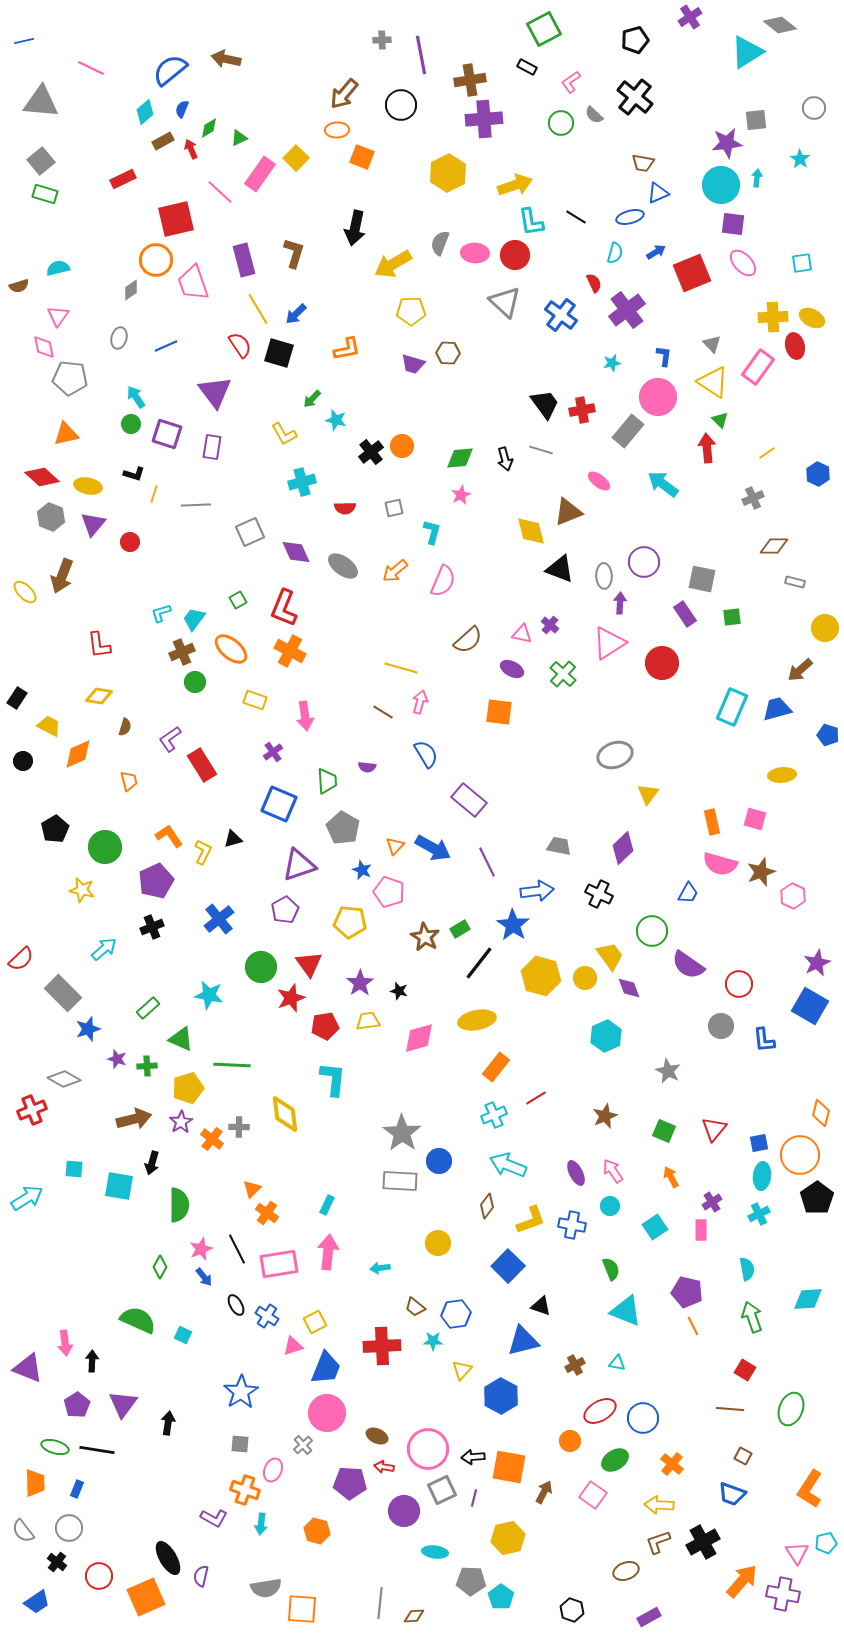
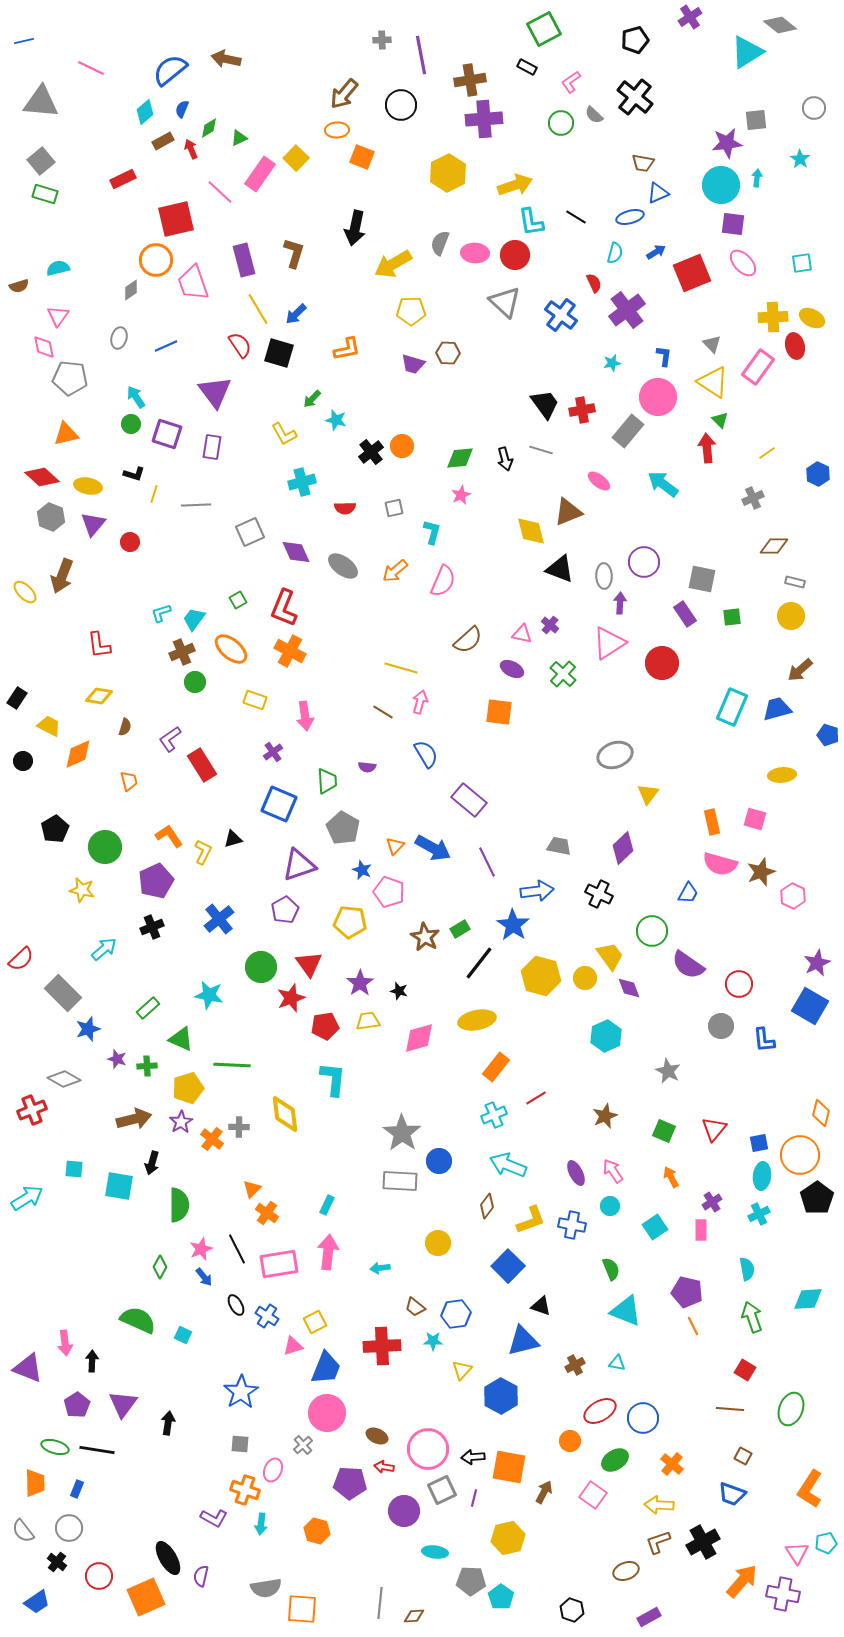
yellow circle at (825, 628): moved 34 px left, 12 px up
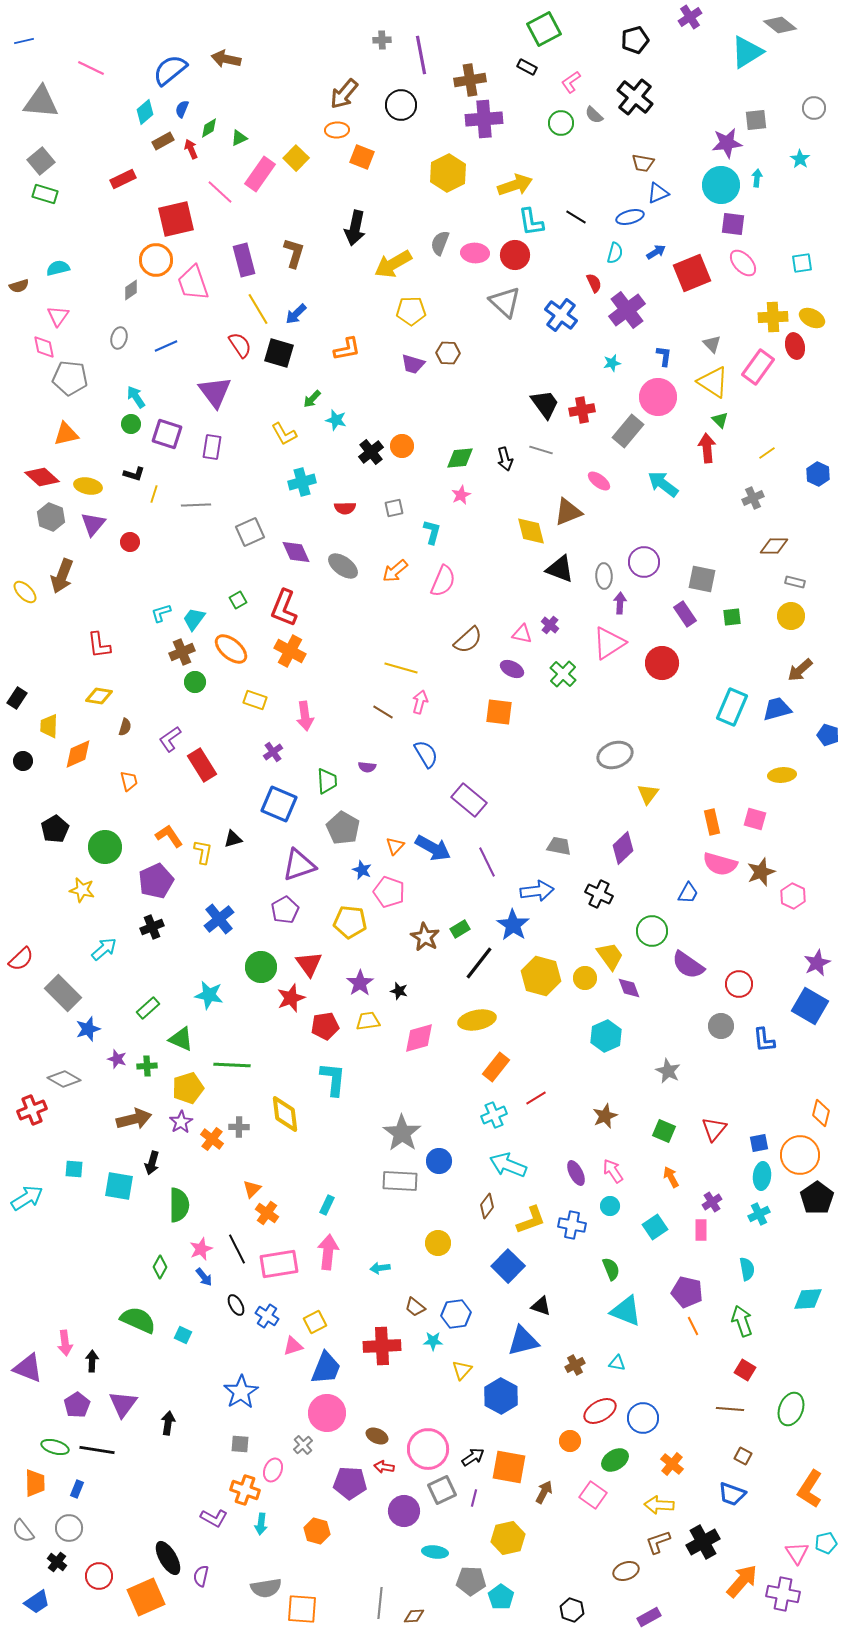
yellow trapezoid at (49, 726): rotated 115 degrees counterclockwise
yellow L-shape at (203, 852): rotated 15 degrees counterclockwise
green arrow at (752, 1317): moved 10 px left, 4 px down
black arrow at (473, 1457): rotated 150 degrees clockwise
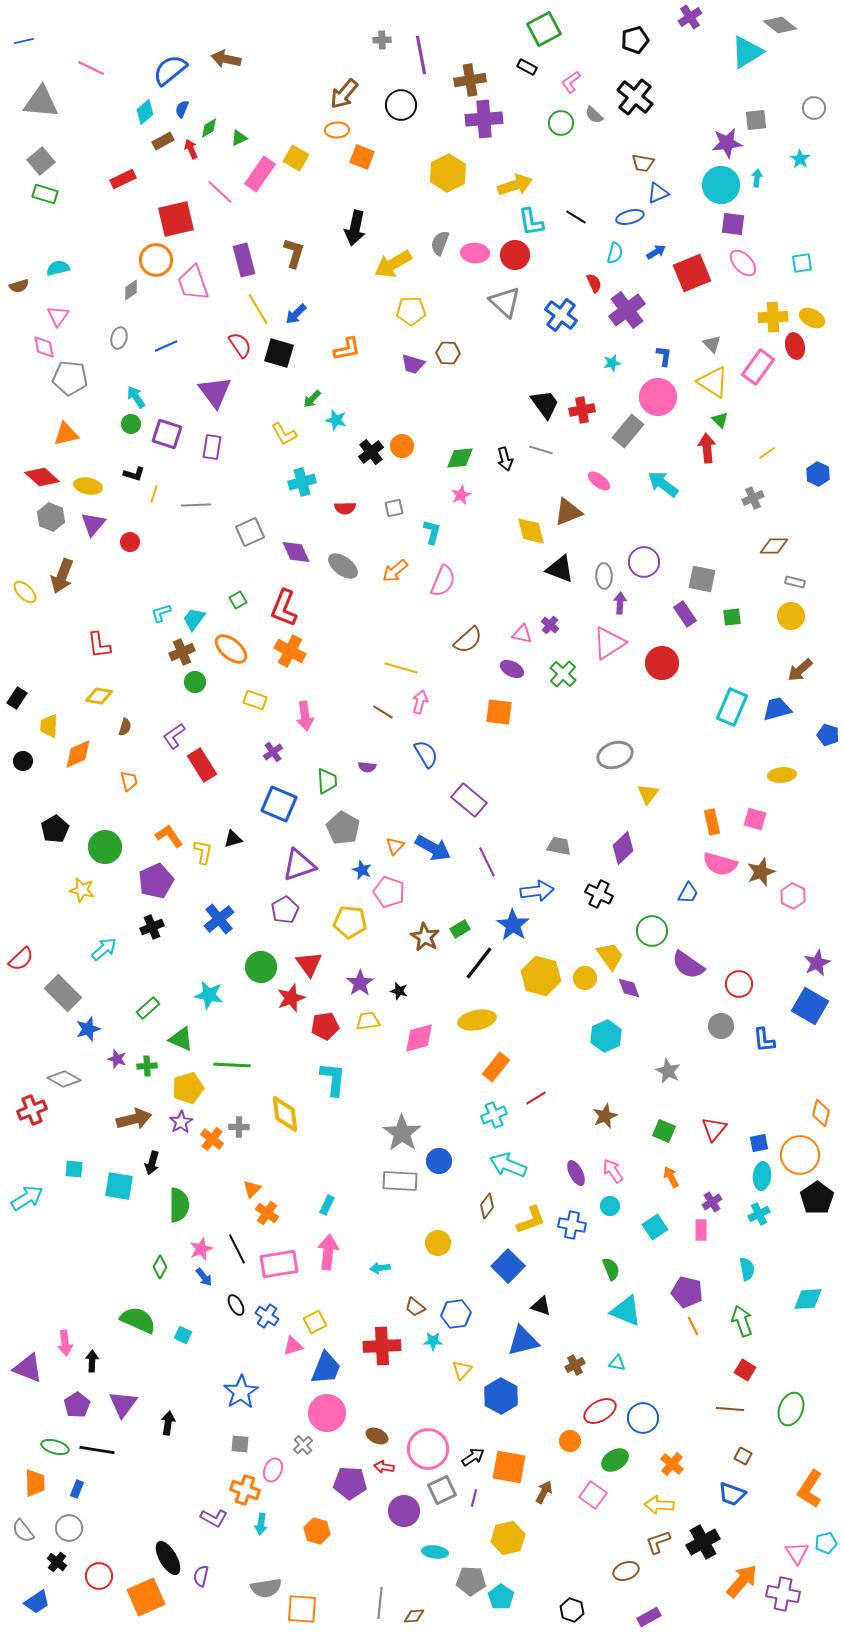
yellow square at (296, 158): rotated 15 degrees counterclockwise
purple L-shape at (170, 739): moved 4 px right, 3 px up
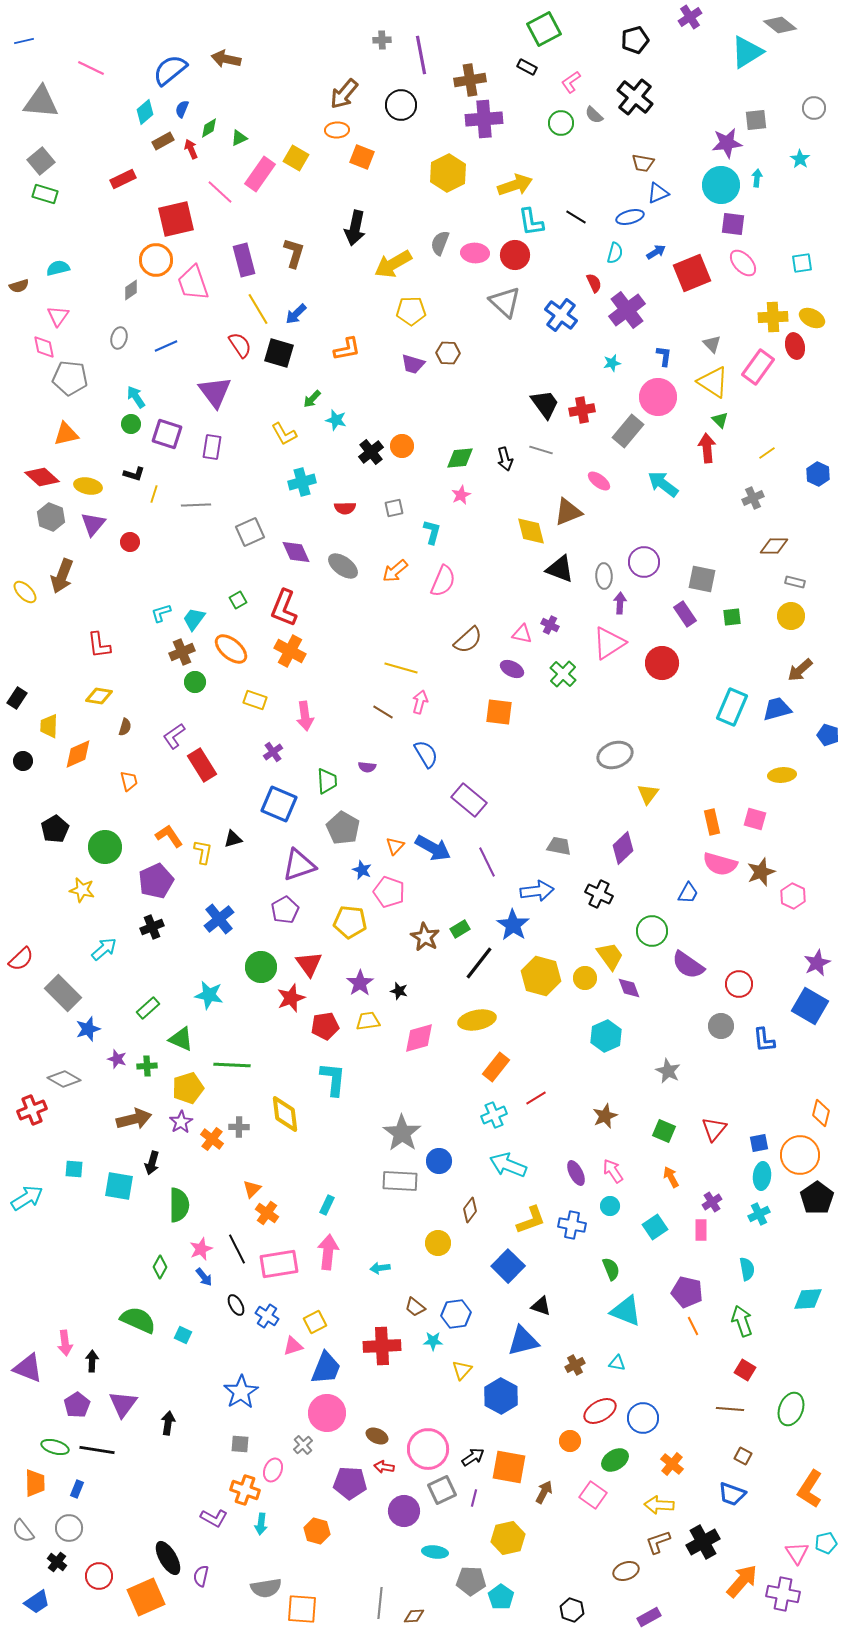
purple cross at (550, 625): rotated 12 degrees counterclockwise
brown diamond at (487, 1206): moved 17 px left, 4 px down
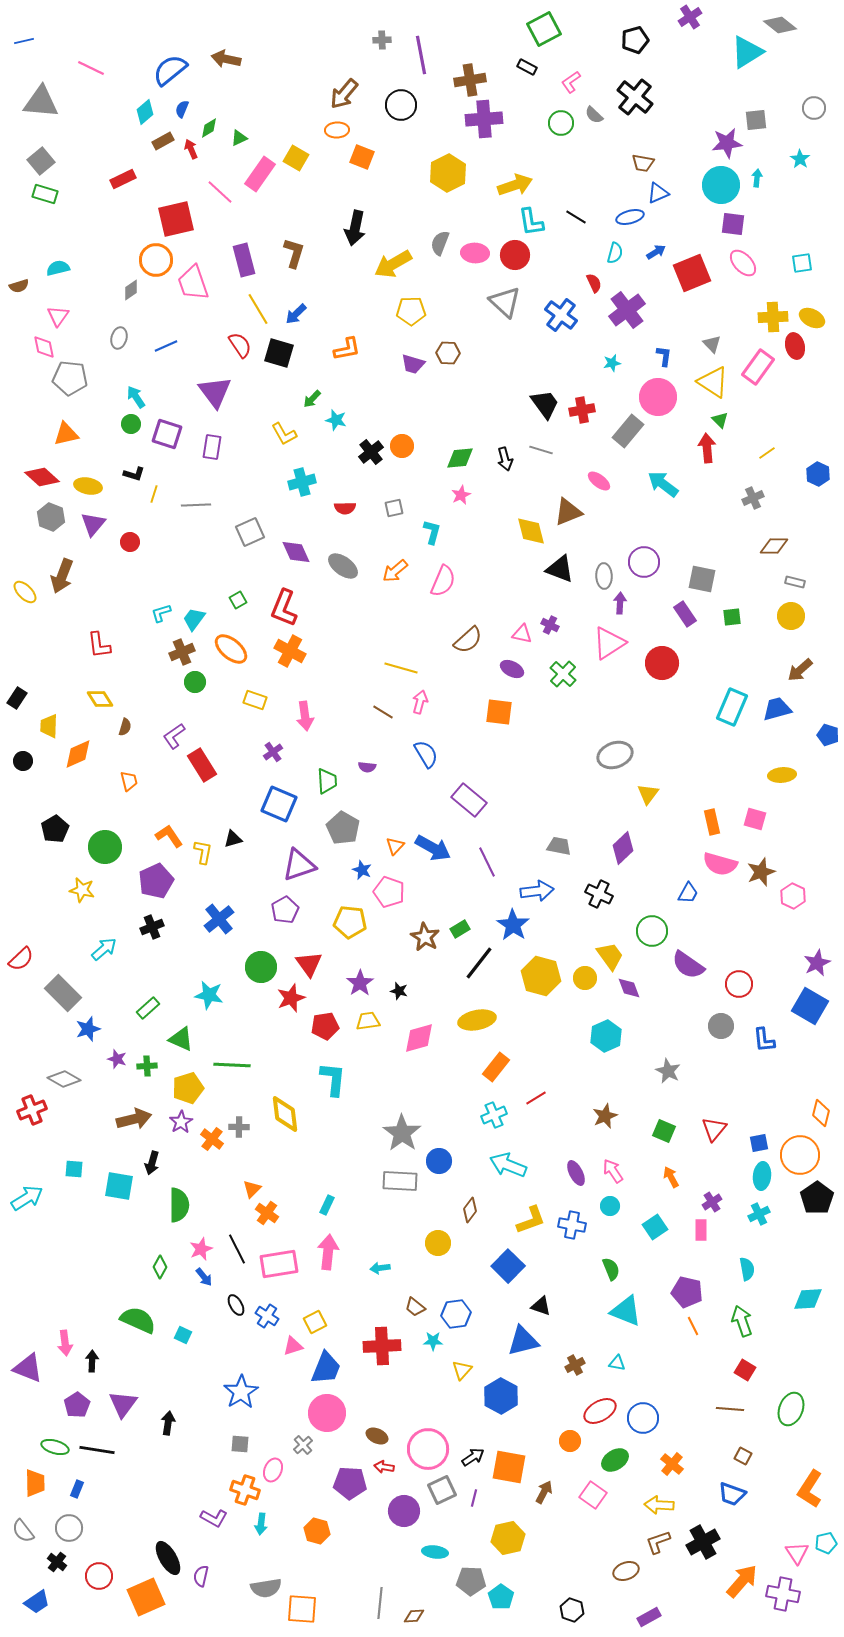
yellow diamond at (99, 696): moved 1 px right, 3 px down; rotated 48 degrees clockwise
